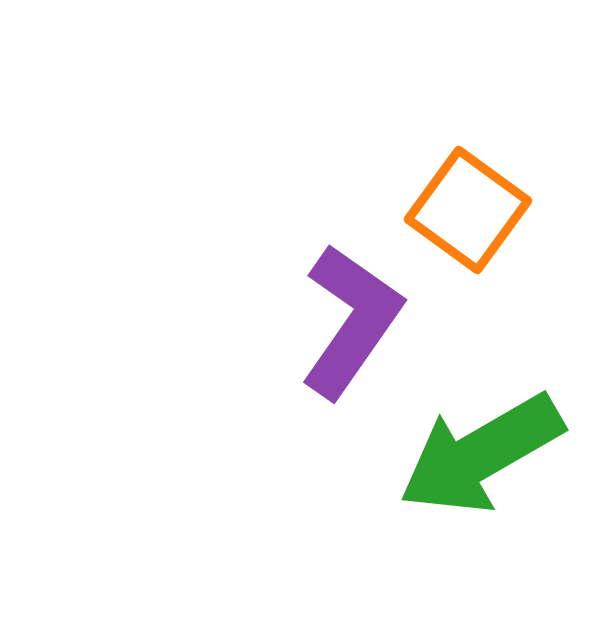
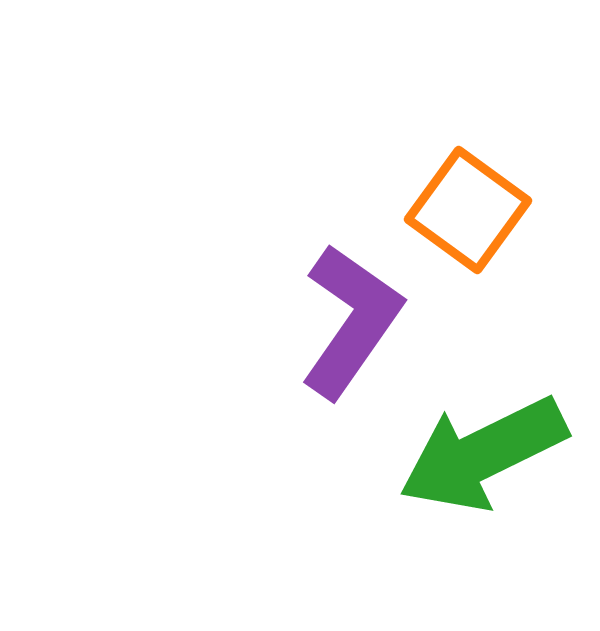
green arrow: moved 2 px right; rotated 4 degrees clockwise
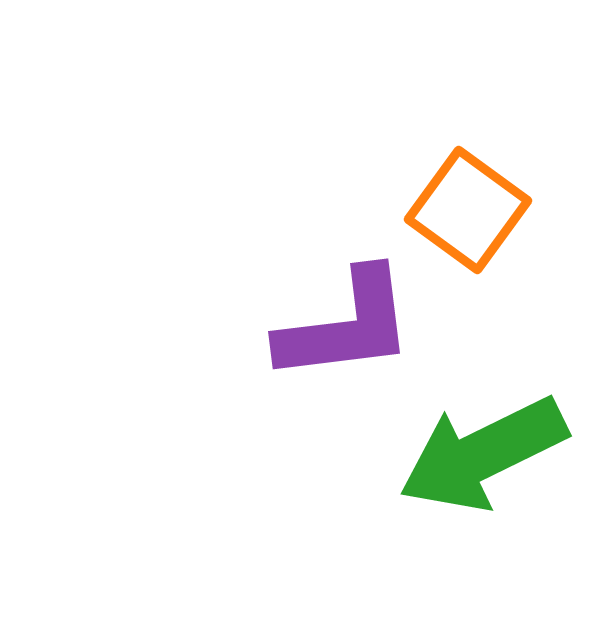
purple L-shape: moved 5 px left, 5 px down; rotated 48 degrees clockwise
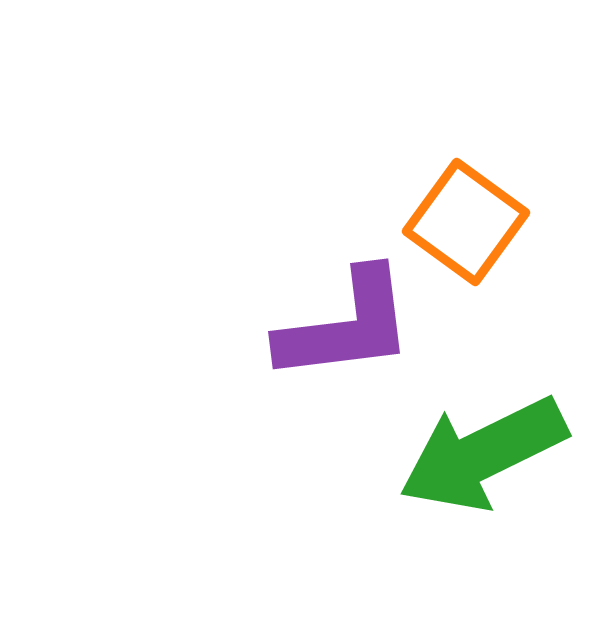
orange square: moved 2 px left, 12 px down
